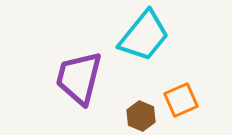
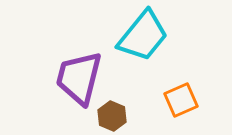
cyan trapezoid: moved 1 px left
brown hexagon: moved 29 px left
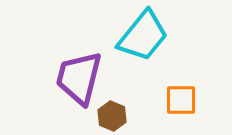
orange square: rotated 24 degrees clockwise
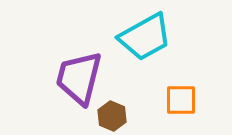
cyan trapezoid: moved 2 px right, 1 px down; rotated 22 degrees clockwise
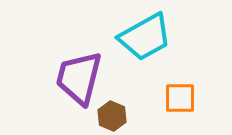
orange square: moved 1 px left, 2 px up
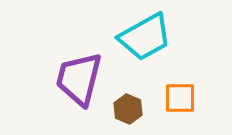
purple trapezoid: moved 1 px down
brown hexagon: moved 16 px right, 7 px up
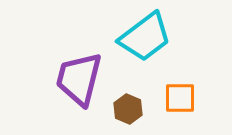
cyan trapezoid: rotated 8 degrees counterclockwise
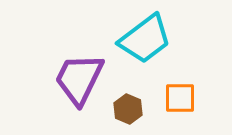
cyan trapezoid: moved 2 px down
purple trapezoid: rotated 12 degrees clockwise
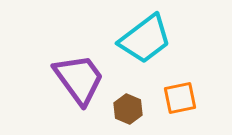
purple trapezoid: rotated 118 degrees clockwise
orange square: rotated 12 degrees counterclockwise
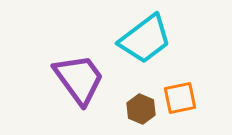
brown hexagon: moved 13 px right
